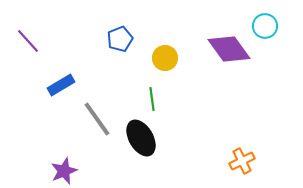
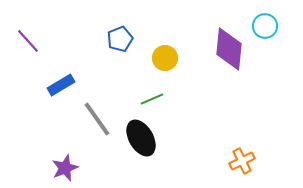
purple diamond: rotated 42 degrees clockwise
green line: rotated 75 degrees clockwise
purple star: moved 1 px right, 3 px up
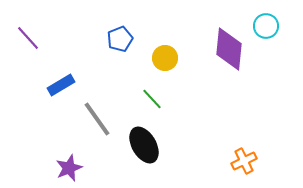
cyan circle: moved 1 px right
purple line: moved 3 px up
green line: rotated 70 degrees clockwise
black ellipse: moved 3 px right, 7 px down
orange cross: moved 2 px right
purple star: moved 4 px right
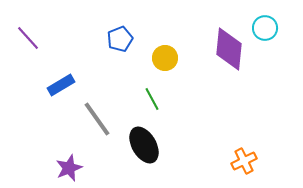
cyan circle: moved 1 px left, 2 px down
green line: rotated 15 degrees clockwise
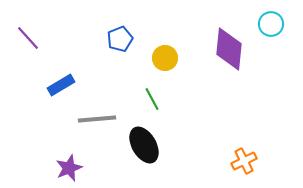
cyan circle: moved 6 px right, 4 px up
gray line: rotated 60 degrees counterclockwise
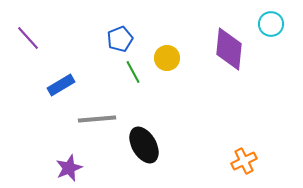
yellow circle: moved 2 px right
green line: moved 19 px left, 27 px up
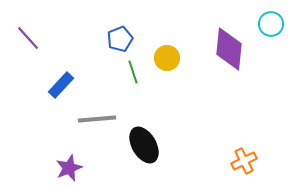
green line: rotated 10 degrees clockwise
blue rectangle: rotated 16 degrees counterclockwise
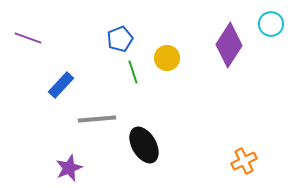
purple line: rotated 28 degrees counterclockwise
purple diamond: moved 4 px up; rotated 27 degrees clockwise
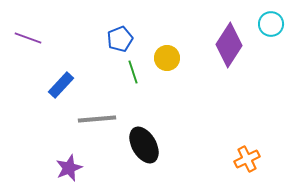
orange cross: moved 3 px right, 2 px up
